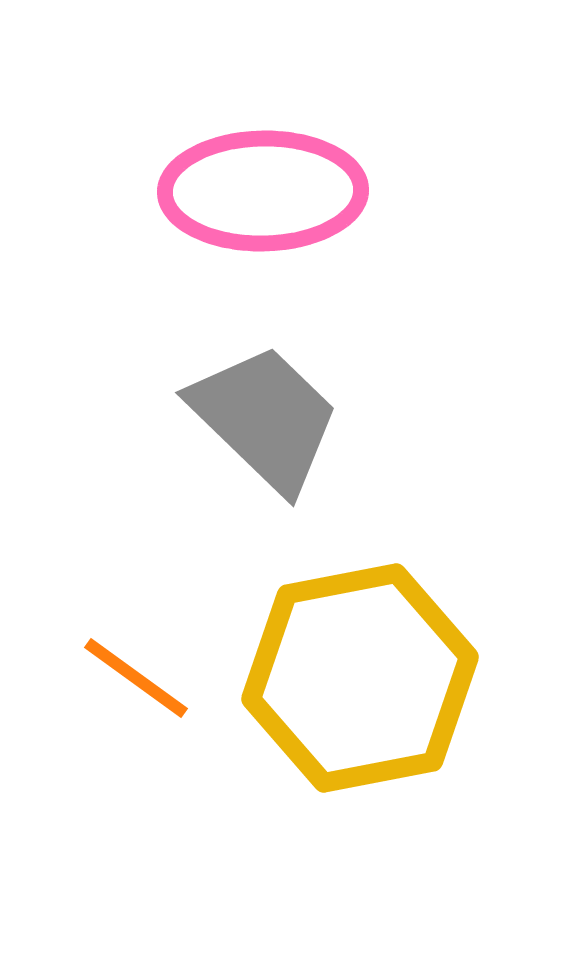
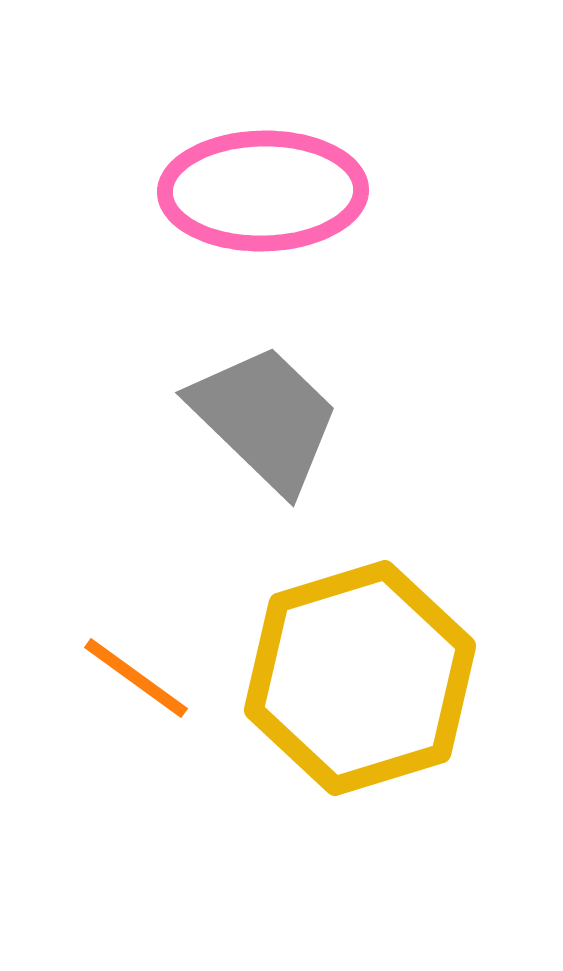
yellow hexagon: rotated 6 degrees counterclockwise
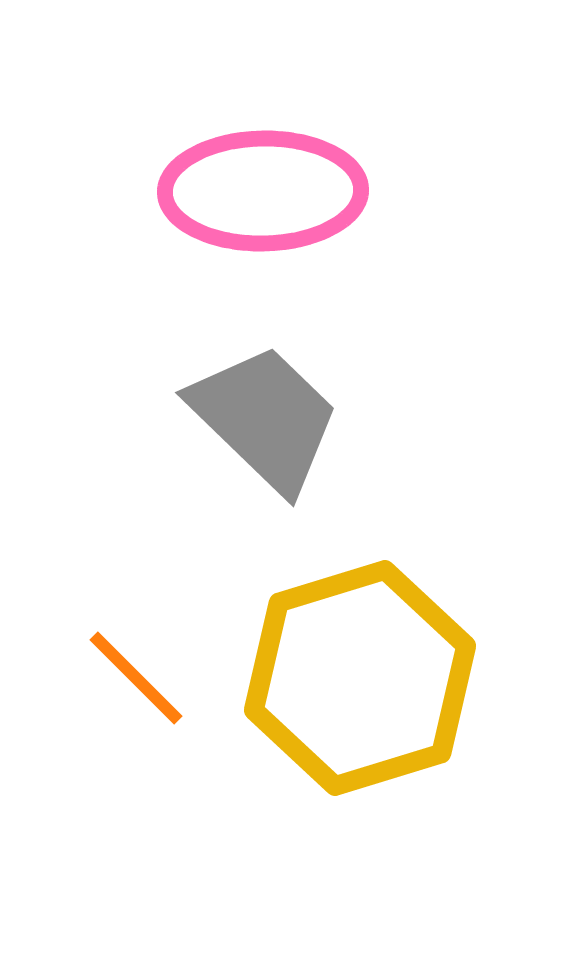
orange line: rotated 9 degrees clockwise
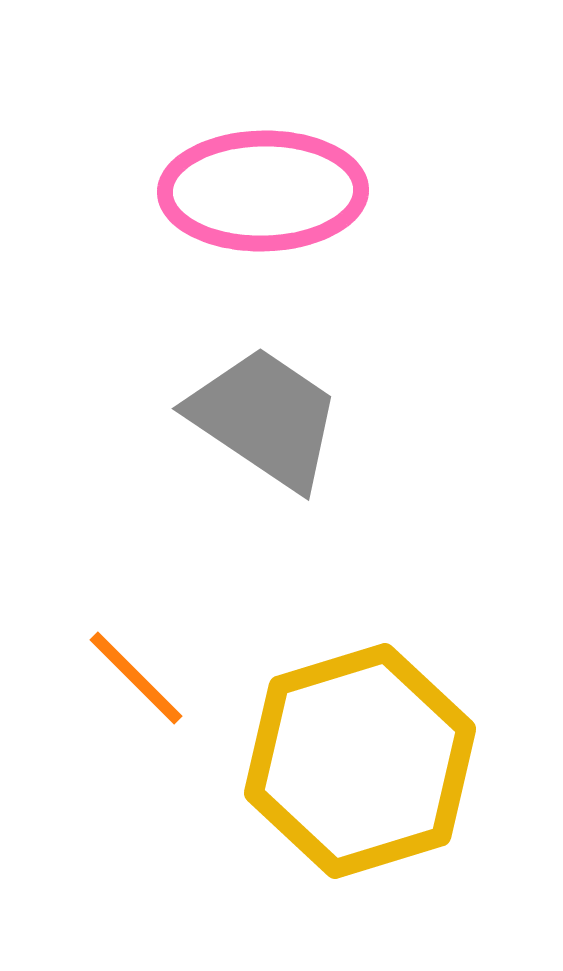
gray trapezoid: rotated 10 degrees counterclockwise
yellow hexagon: moved 83 px down
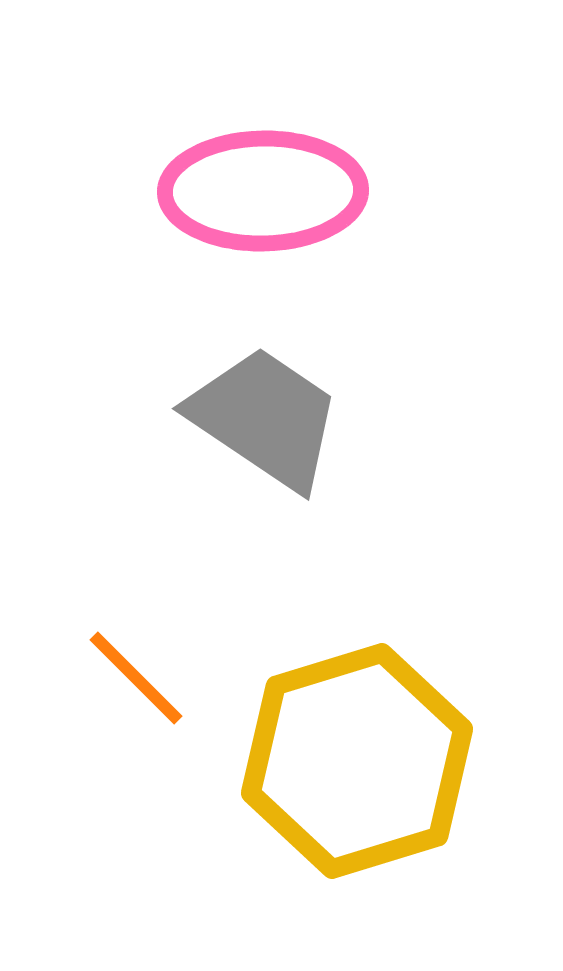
yellow hexagon: moved 3 px left
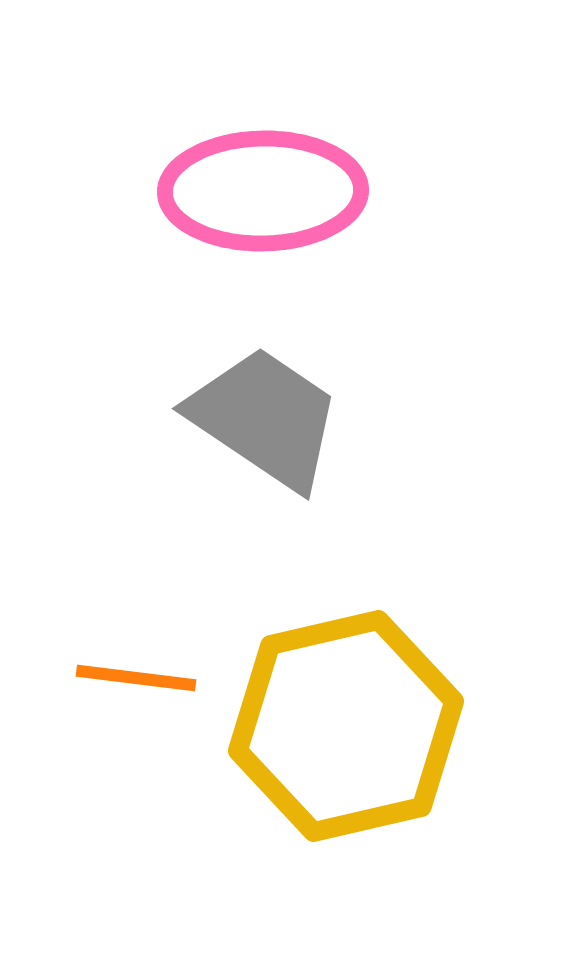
orange line: rotated 38 degrees counterclockwise
yellow hexagon: moved 11 px left, 35 px up; rotated 4 degrees clockwise
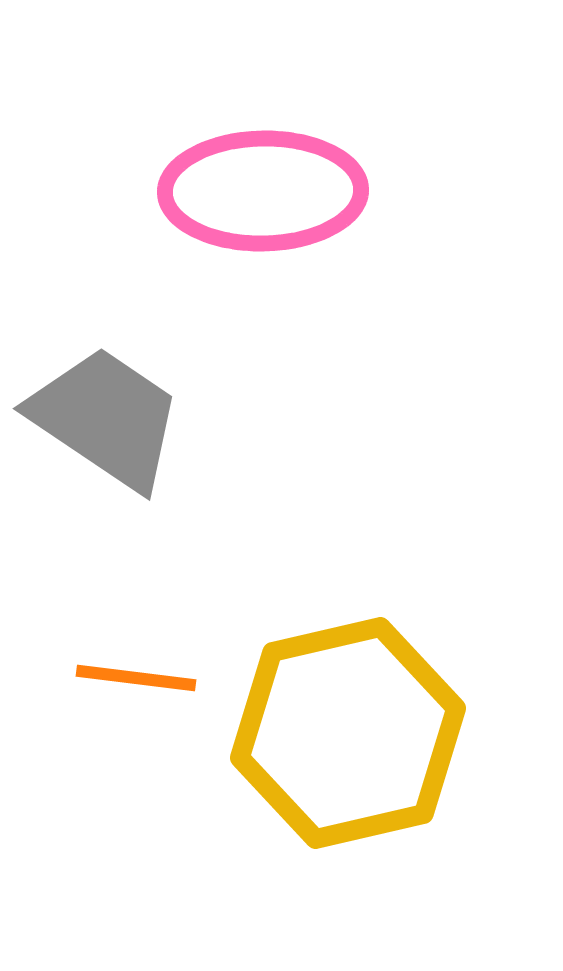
gray trapezoid: moved 159 px left
yellow hexagon: moved 2 px right, 7 px down
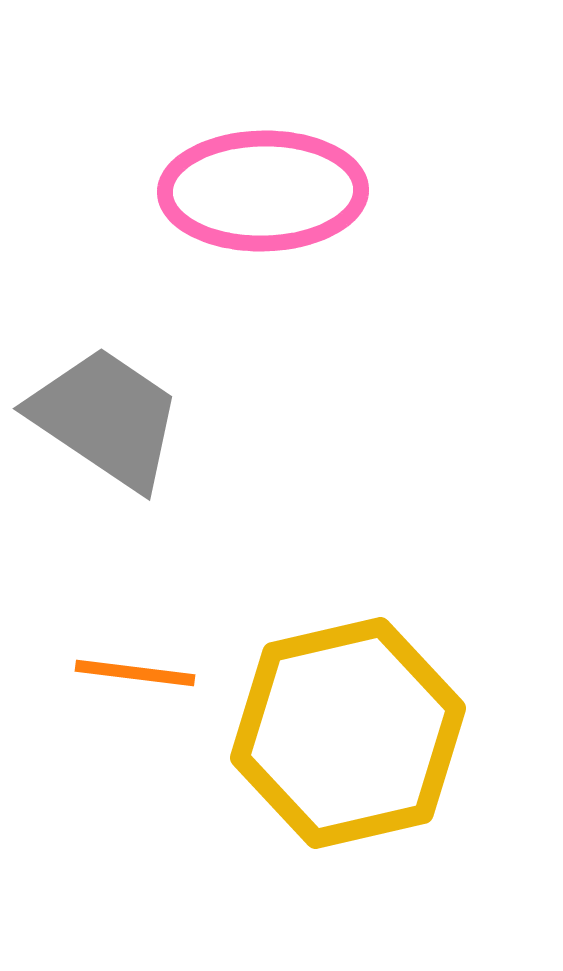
orange line: moved 1 px left, 5 px up
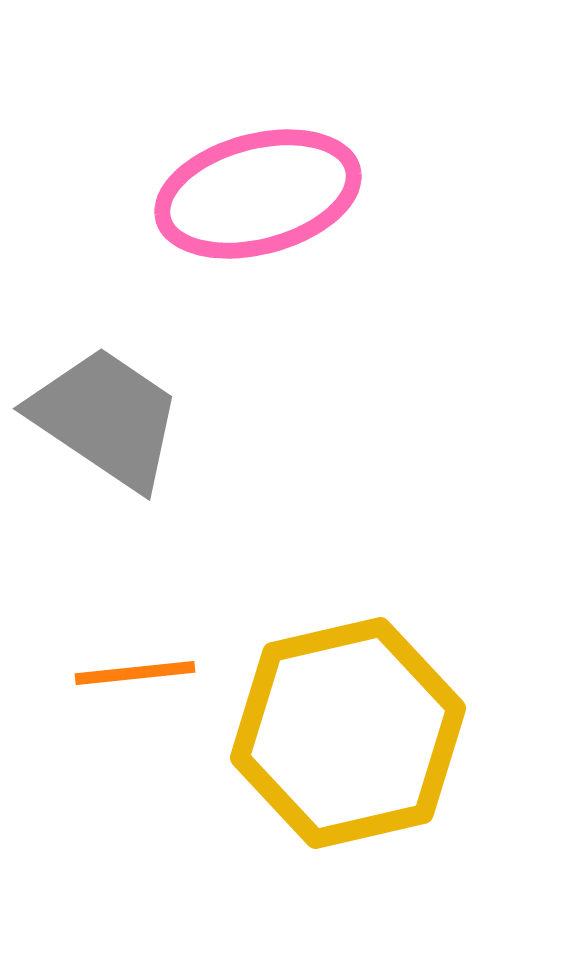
pink ellipse: moved 5 px left, 3 px down; rotated 14 degrees counterclockwise
orange line: rotated 13 degrees counterclockwise
